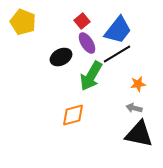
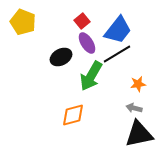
black triangle: rotated 24 degrees counterclockwise
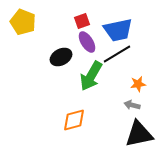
red square: rotated 21 degrees clockwise
blue trapezoid: rotated 40 degrees clockwise
purple ellipse: moved 1 px up
gray arrow: moved 2 px left, 3 px up
orange diamond: moved 1 px right, 5 px down
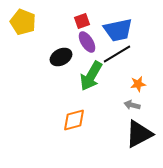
black triangle: rotated 16 degrees counterclockwise
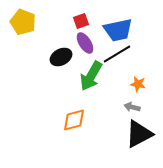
red square: moved 1 px left
purple ellipse: moved 2 px left, 1 px down
orange star: rotated 21 degrees clockwise
gray arrow: moved 2 px down
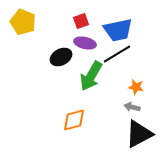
purple ellipse: rotated 45 degrees counterclockwise
orange star: moved 2 px left, 3 px down
